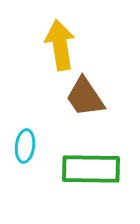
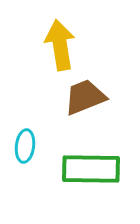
brown trapezoid: rotated 102 degrees clockwise
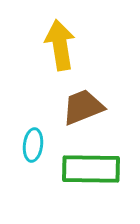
brown trapezoid: moved 2 px left, 10 px down
cyan ellipse: moved 8 px right, 1 px up
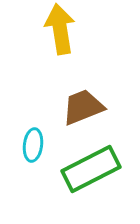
yellow arrow: moved 16 px up
green rectangle: rotated 28 degrees counterclockwise
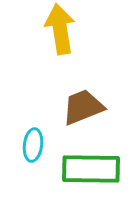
green rectangle: rotated 28 degrees clockwise
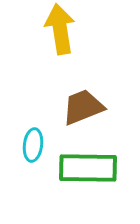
green rectangle: moved 3 px left, 1 px up
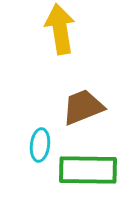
cyan ellipse: moved 7 px right
green rectangle: moved 2 px down
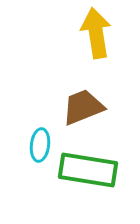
yellow arrow: moved 36 px right, 4 px down
green rectangle: rotated 8 degrees clockwise
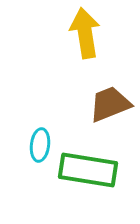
yellow arrow: moved 11 px left
brown trapezoid: moved 27 px right, 3 px up
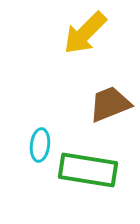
yellow arrow: rotated 126 degrees counterclockwise
